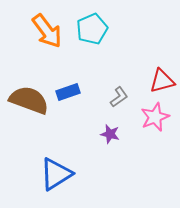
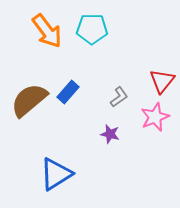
cyan pentagon: rotated 24 degrees clockwise
red triangle: rotated 36 degrees counterclockwise
blue rectangle: rotated 30 degrees counterclockwise
brown semicircle: rotated 60 degrees counterclockwise
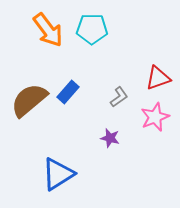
orange arrow: moved 1 px right, 1 px up
red triangle: moved 4 px left, 3 px up; rotated 32 degrees clockwise
purple star: moved 4 px down
blue triangle: moved 2 px right
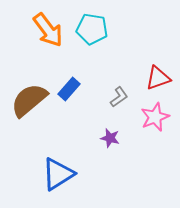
cyan pentagon: rotated 8 degrees clockwise
blue rectangle: moved 1 px right, 3 px up
